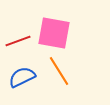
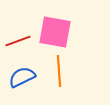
pink square: moved 1 px right, 1 px up
orange line: rotated 28 degrees clockwise
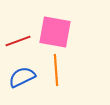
orange line: moved 3 px left, 1 px up
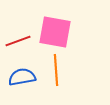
blue semicircle: rotated 16 degrees clockwise
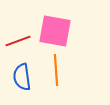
pink square: moved 1 px up
blue semicircle: rotated 88 degrees counterclockwise
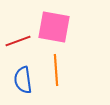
pink square: moved 1 px left, 4 px up
blue semicircle: moved 1 px right, 3 px down
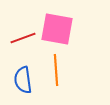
pink square: moved 3 px right, 2 px down
red line: moved 5 px right, 3 px up
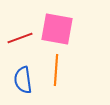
red line: moved 3 px left
orange line: rotated 8 degrees clockwise
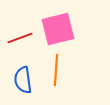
pink square: moved 1 px right; rotated 24 degrees counterclockwise
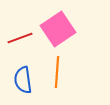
pink square: rotated 20 degrees counterclockwise
orange line: moved 1 px right, 2 px down
